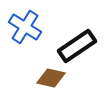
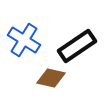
blue cross: moved 1 px left, 13 px down
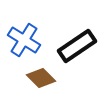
brown diamond: moved 10 px left; rotated 32 degrees clockwise
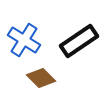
black rectangle: moved 2 px right, 5 px up
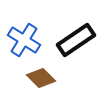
black rectangle: moved 3 px left, 1 px up
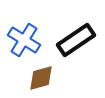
brown diamond: rotated 60 degrees counterclockwise
